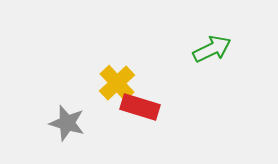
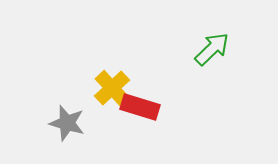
green arrow: rotated 18 degrees counterclockwise
yellow cross: moved 5 px left, 5 px down
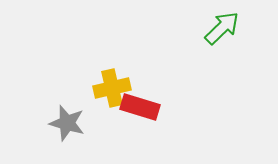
green arrow: moved 10 px right, 21 px up
yellow cross: rotated 30 degrees clockwise
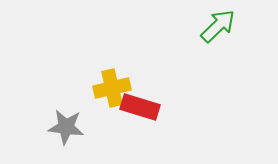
green arrow: moved 4 px left, 2 px up
gray star: moved 1 px left, 4 px down; rotated 9 degrees counterclockwise
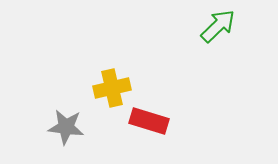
red rectangle: moved 9 px right, 14 px down
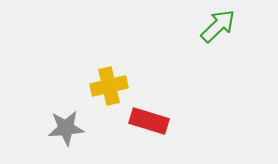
yellow cross: moved 3 px left, 2 px up
gray star: moved 1 px down; rotated 12 degrees counterclockwise
